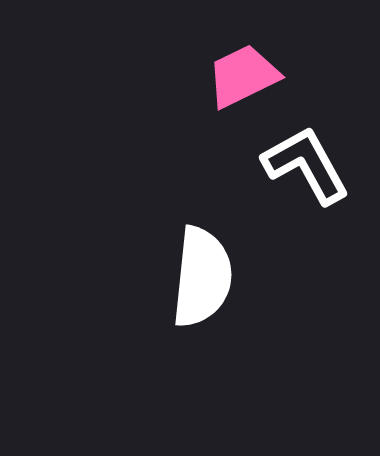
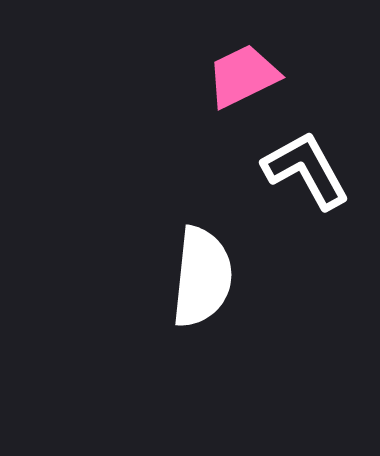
white L-shape: moved 5 px down
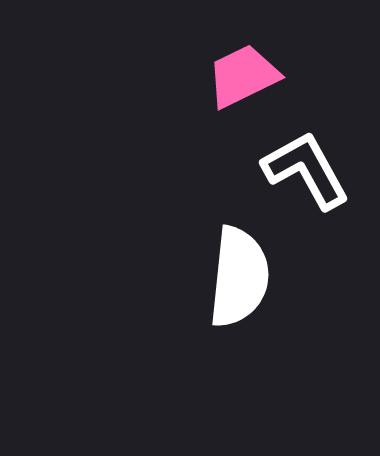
white semicircle: moved 37 px right
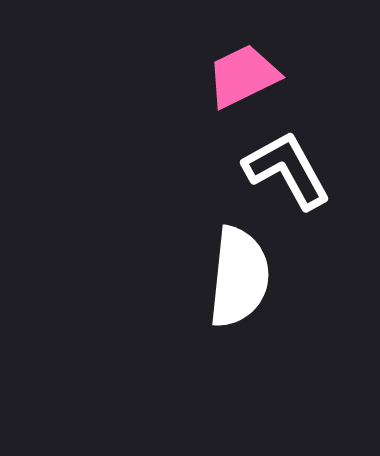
white L-shape: moved 19 px left
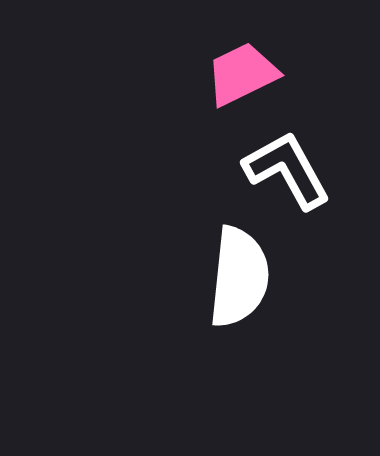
pink trapezoid: moved 1 px left, 2 px up
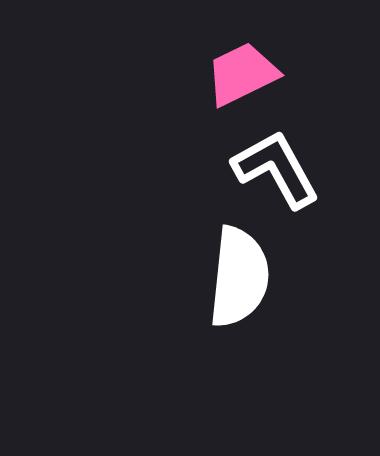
white L-shape: moved 11 px left, 1 px up
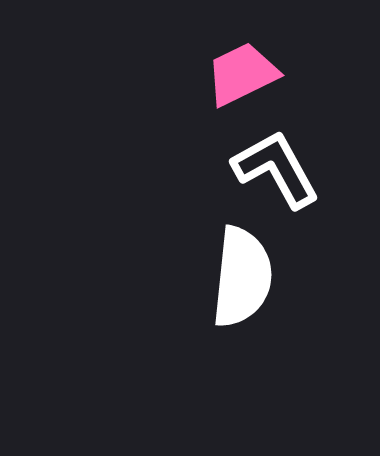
white semicircle: moved 3 px right
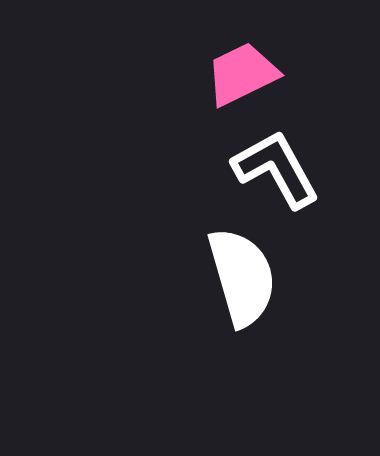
white semicircle: rotated 22 degrees counterclockwise
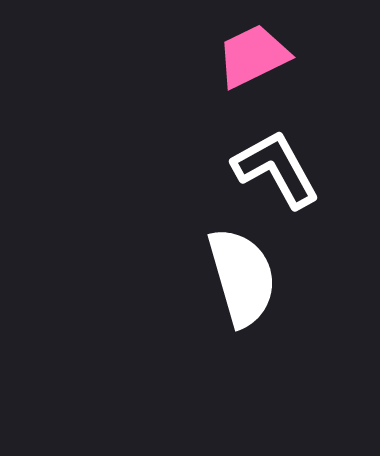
pink trapezoid: moved 11 px right, 18 px up
